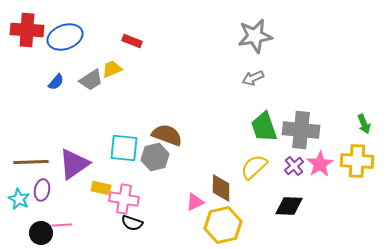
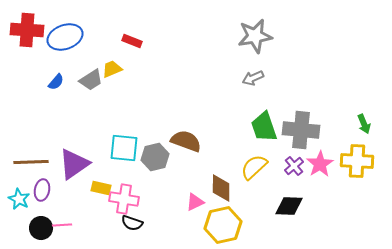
brown semicircle: moved 19 px right, 6 px down
black circle: moved 5 px up
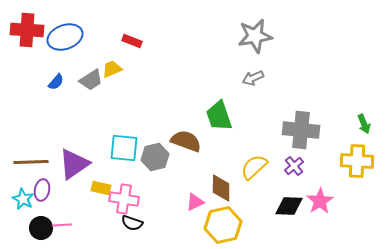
green trapezoid: moved 45 px left, 11 px up
pink star: moved 37 px down
cyan star: moved 4 px right
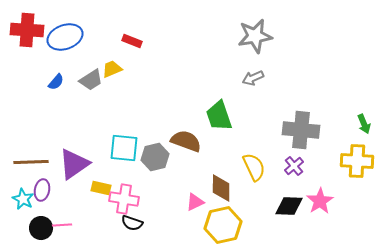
yellow semicircle: rotated 108 degrees clockwise
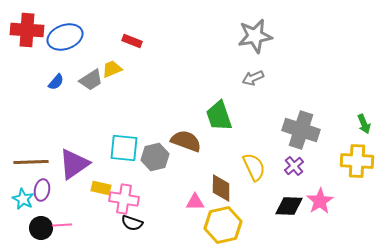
gray cross: rotated 12 degrees clockwise
pink triangle: rotated 24 degrees clockwise
